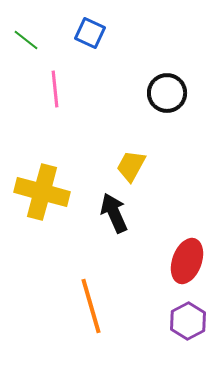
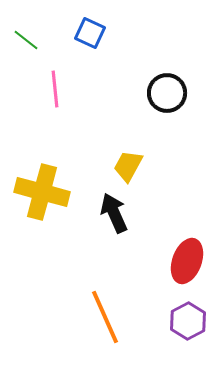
yellow trapezoid: moved 3 px left
orange line: moved 14 px right, 11 px down; rotated 8 degrees counterclockwise
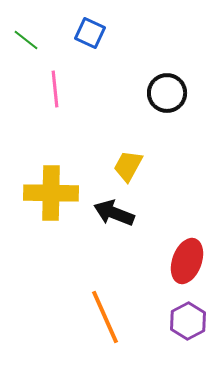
yellow cross: moved 9 px right, 1 px down; rotated 14 degrees counterclockwise
black arrow: rotated 45 degrees counterclockwise
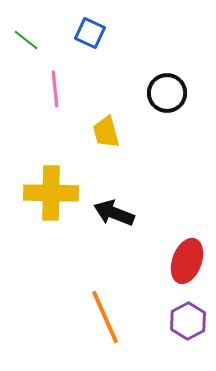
yellow trapezoid: moved 22 px left, 34 px up; rotated 44 degrees counterclockwise
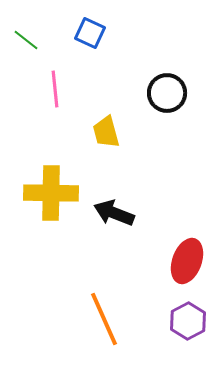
orange line: moved 1 px left, 2 px down
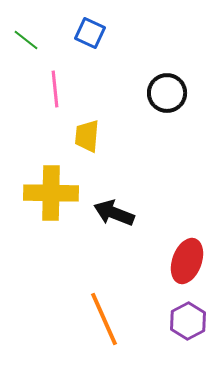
yellow trapezoid: moved 19 px left, 4 px down; rotated 20 degrees clockwise
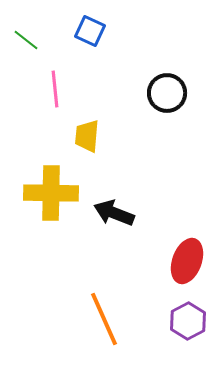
blue square: moved 2 px up
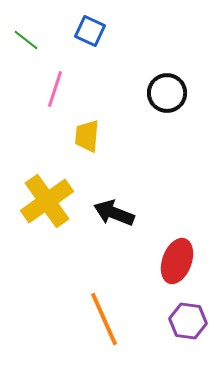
pink line: rotated 24 degrees clockwise
yellow cross: moved 4 px left, 8 px down; rotated 36 degrees counterclockwise
red ellipse: moved 10 px left
purple hexagon: rotated 24 degrees counterclockwise
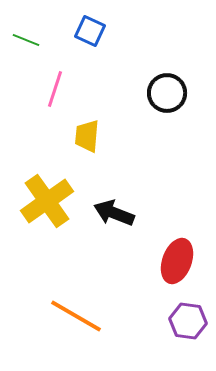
green line: rotated 16 degrees counterclockwise
orange line: moved 28 px left, 3 px up; rotated 36 degrees counterclockwise
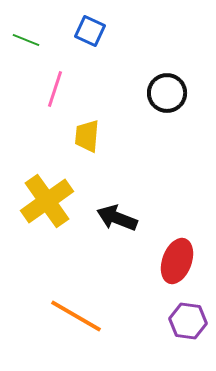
black arrow: moved 3 px right, 5 px down
